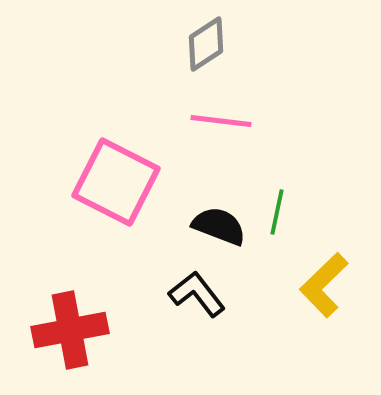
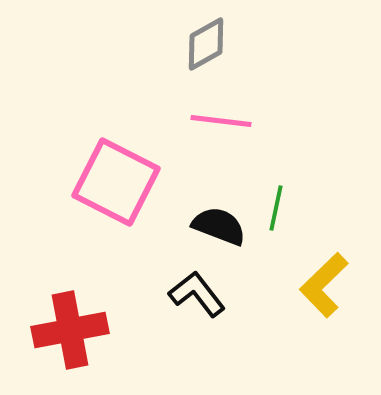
gray diamond: rotated 4 degrees clockwise
green line: moved 1 px left, 4 px up
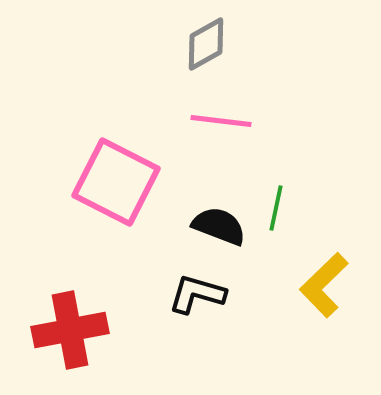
black L-shape: rotated 36 degrees counterclockwise
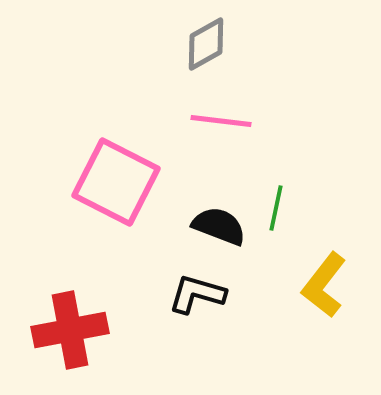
yellow L-shape: rotated 8 degrees counterclockwise
